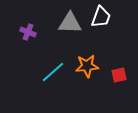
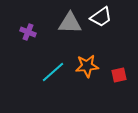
white trapezoid: rotated 35 degrees clockwise
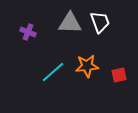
white trapezoid: moved 1 px left, 5 px down; rotated 75 degrees counterclockwise
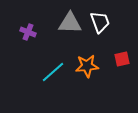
red square: moved 3 px right, 16 px up
